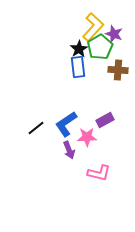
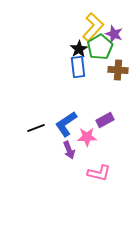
black line: rotated 18 degrees clockwise
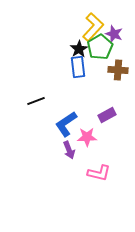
purple rectangle: moved 2 px right, 5 px up
black line: moved 27 px up
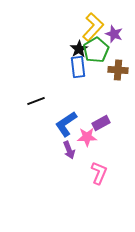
green pentagon: moved 4 px left, 3 px down
purple rectangle: moved 6 px left, 8 px down
pink L-shape: rotated 80 degrees counterclockwise
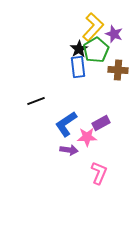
purple arrow: rotated 60 degrees counterclockwise
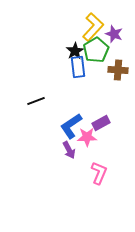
black star: moved 4 px left, 2 px down
blue L-shape: moved 5 px right, 2 px down
purple arrow: rotated 54 degrees clockwise
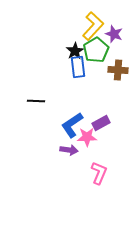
yellow L-shape: moved 1 px up
black line: rotated 24 degrees clockwise
blue L-shape: moved 1 px right, 1 px up
purple arrow: rotated 54 degrees counterclockwise
